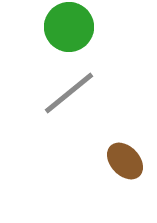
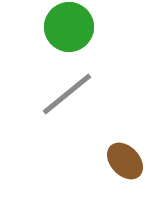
gray line: moved 2 px left, 1 px down
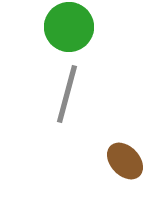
gray line: rotated 36 degrees counterclockwise
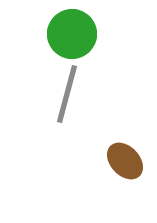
green circle: moved 3 px right, 7 px down
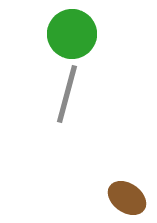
brown ellipse: moved 2 px right, 37 px down; rotated 12 degrees counterclockwise
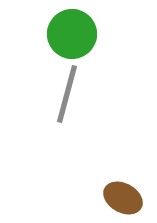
brown ellipse: moved 4 px left; rotated 6 degrees counterclockwise
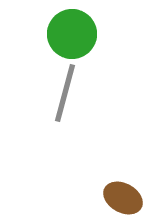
gray line: moved 2 px left, 1 px up
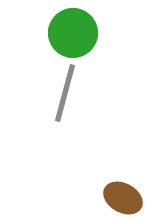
green circle: moved 1 px right, 1 px up
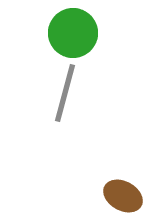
brown ellipse: moved 2 px up
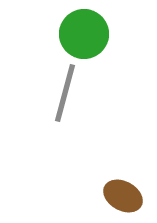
green circle: moved 11 px right, 1 px down
